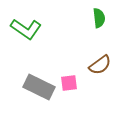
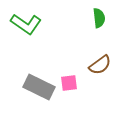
green L-shape: moved 5 px up
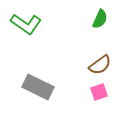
green semicircle: moved 1 px right, 1 px down; rotated 30 degrees clockwise
pink square: moved 30 px right, 9 px down; rotated 12 degrees counterclockwise
gray rectangle: moved 1 px left
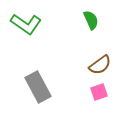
green semicircle: moved 9 px left, 1 px down; rotated 48 degrees counterclockwise
gray rectangle: rotated 36 degrees clockwise
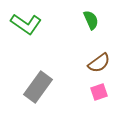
brown semicircle: moved 1 px left, 2 px up
gray rectangle: rotated 64 degrees clockwise
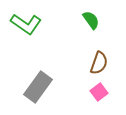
green semicircle: rotated 12 degrees counterclockwise
brown semicircle: rotated 35 degrees counterclockwise
pink square: rotated 18 degrees counterclockwise
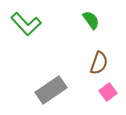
green L-shape: rotated 12 degrees clockwise
gray rectangle: moved 13 px right, 3 px down; rotated 20 degrees clockwise
pink square: moved 9 px right
